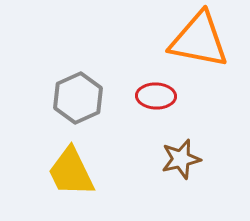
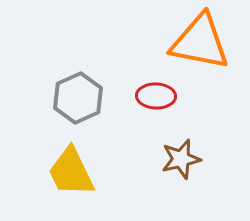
orange triangle: moved 1 px right, 2 px down
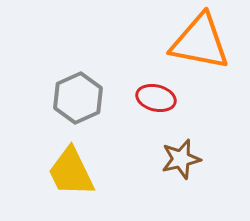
red ellipse: moved 2 px down; rotated 12 degrees clockwise
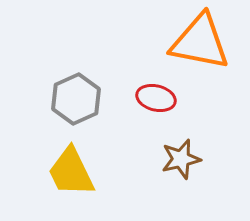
gray hexagon: moved 2 px left, 1 px down
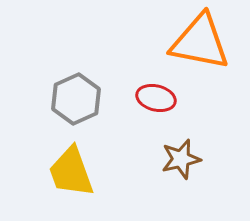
yellow trapezoid: rotated 6 degrees clockwise
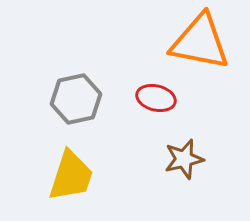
gray hexagon: rotated 12 degrees clockwise
brown star: moved 3 px right
yellow trapezoid: moved 4 px down; rotated 142 degrees counterclockwise
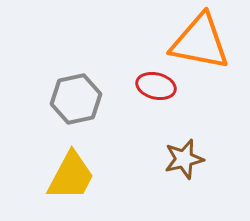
red ellipse: moved 12 px up
yellow trapezoid: rotated 10 degrees clockwise
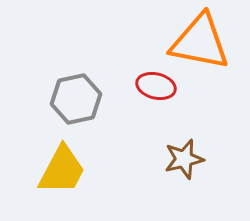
yellow trapezoid: moved 9 px left, 6 px up
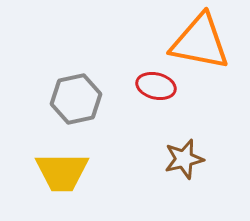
yellow trapezoid: moved 2 px down; rotated 62 degrees clockwise
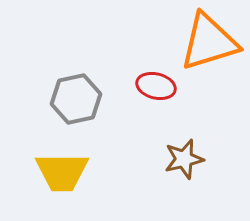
orange triangle: moved 9 px right; rotated 28 degrees counterclockwise
